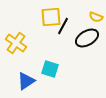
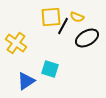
yellow semicircle: moved 19 px left
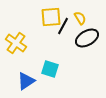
yellow semicircle: moved 3 px right, 1 px down; rotated 144 degrees counterclockwise
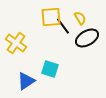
black line: rotated 66 degrees counterclockwise
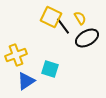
yellow square: rotated 30 degrees clockwise
yellow cross: moved 12 px down; rotated 35 degrees clockwise
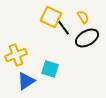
yellow semicircle: moved 3 px right, 1 px up
black line: moved 1 px down
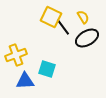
cyan square: moved 3 px left
blue triangle: moved 1 px left; rotated 30 degrees clockwise
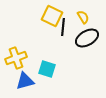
yellow square: moved 1 px right, 1 px up
black line: rotated 42 degrees clockwise
yellow cross: moved 3 px down
blue triangle: rotated 12 degrees counterclockwise
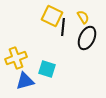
black ellipse: rotated 35 degrees counterclockwise
